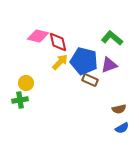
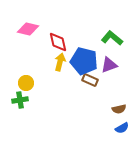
pink diamond: moved 10 px left, 7 px up
yellow arrow: rotated 30 degrees counterclockwise
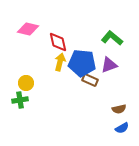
blue pentagon: moved 2 px left, 2 px down; rotated 8 degrees counterclockwise
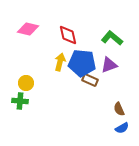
red diamond: moved 10 px right, 7 px up
green cross: moved 1 px down; rotated 14 degrees clockwise
brown semicircle: rotated 80 degrees clockwise
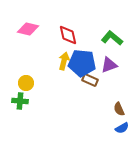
yellow arrow: moved 4 px right, 1 px up
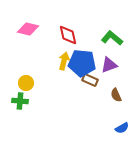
brown semicircle: moved 3 px left, 14 px up
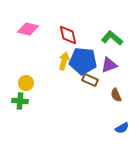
blue pentagon: moved 1 px right, 2 px up
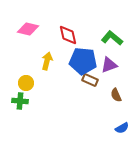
yellow arrow: moved 17 px left
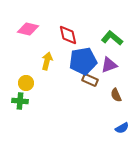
blue pentagon: rotated 16 degrees counterclockwise
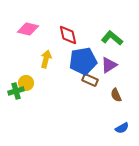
yellow arrow: moved 1 px left, 2 px up
purple triangle: rotated 12 degrees counterclockwise
green cross: moved 4 px left, 10 px up; rotated 21 degrees counterclockwise
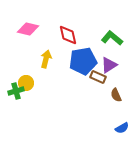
brown rectangle: moved 8 px right, 3 px up
